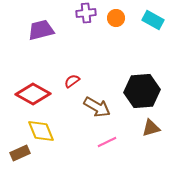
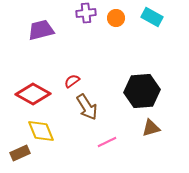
cyan rectangle: moved 1 px left, 3 px up
brown arrow: moved 10 px left; rotated 28 degrees clockwise
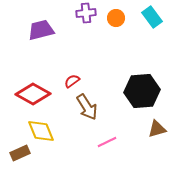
cyan rectangle: rotated 25 degrees clockwise
brown triangle: moved 6 px right, 1 px down
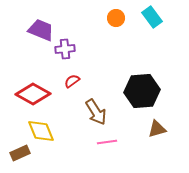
purple cross: moved 21 px left, 36 px down
purple trapezoid: rotated 36 degrees clockwise
brown arrow: moved 9 px right, 5 px down
pink line: rotated 18 degrees clockwise
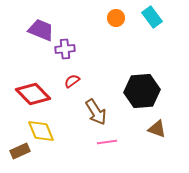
red diamond: rotated 16 degrees clockwise
brown triangle: rotated 36 degrees clockwise
brown rectangle: moved 2 px up
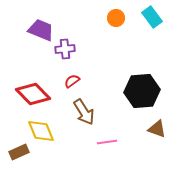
brown arrow: moved 12 px left
brown rectangle: moved 1 px left, 1 px down
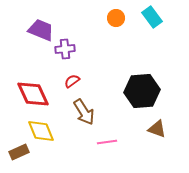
red diamond: rotated 20 degrees clockwise
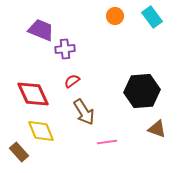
orange circle: moved 1 px left, 2 px up
brown rectangle: rotated 72 degrees clockwise
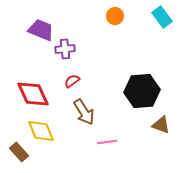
cyan rectangle: moved 10 px right
brown triangle: moved 4 px right, 4 px up
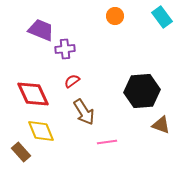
brown rectangle: moved 2 px right
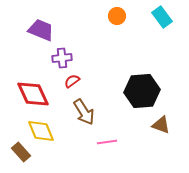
orange circle: moved 2 px right
purple cross: moved 3 px left, 9 px down
